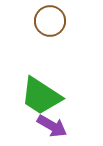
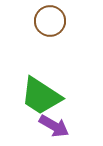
purple arrow: moved 2 px right
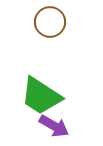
brown circle: moved 1 px down
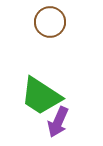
purple arrow: moved 4 px right, 4 px up; rotated 84 degrees clockwise
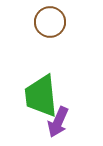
green trapezoid: rotated 51 degrees clockwise
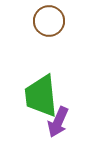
brown circle: moved 1 px left, 1 px up
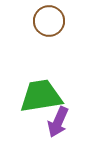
green trapezoid: rotated 87 degrees clockwise
